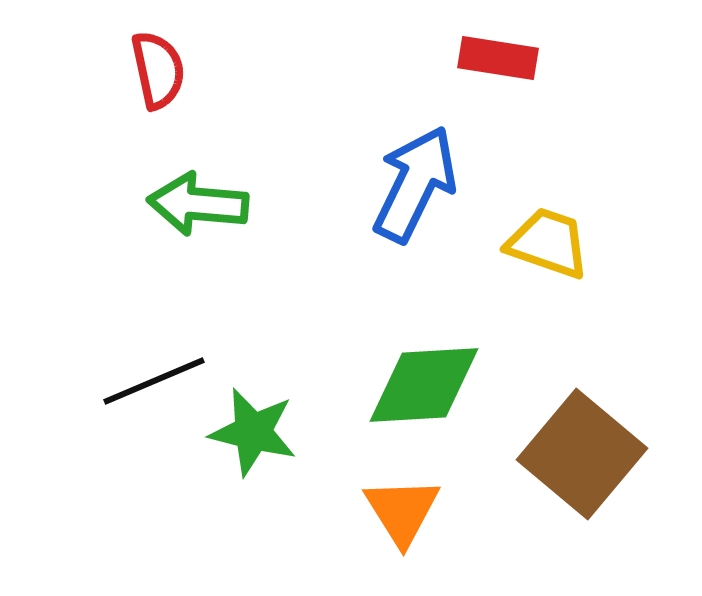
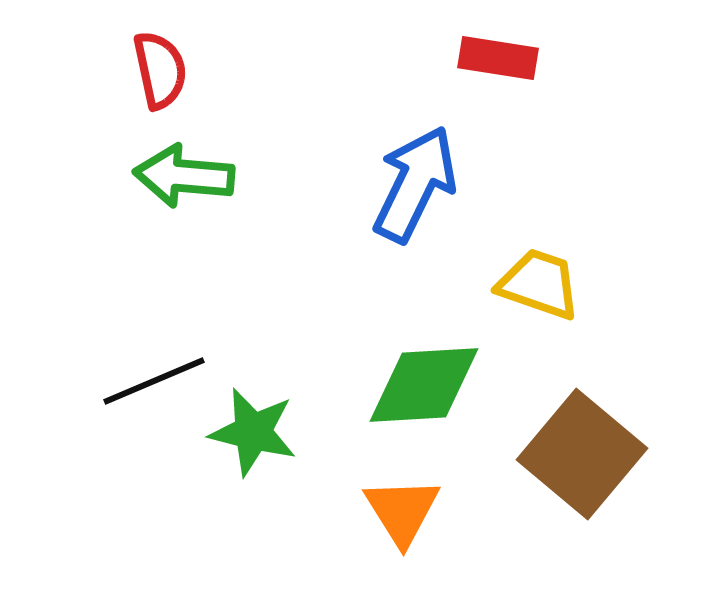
red semicircle: moved 2 px right
green arrow: moved 14 px left, 28 px up
yellow trapezoid: moved 9 px left, 41 px down
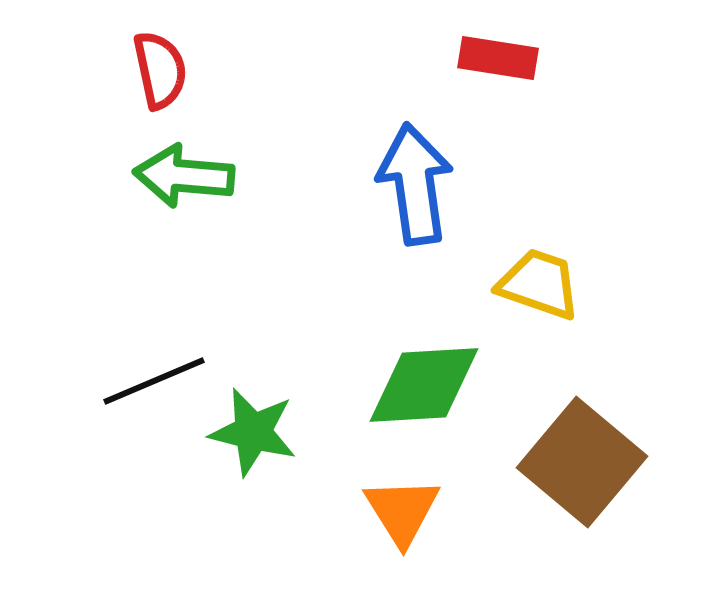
blue arrow: rotated 34 degrees counterclockwise
brown square: moved 8 px down
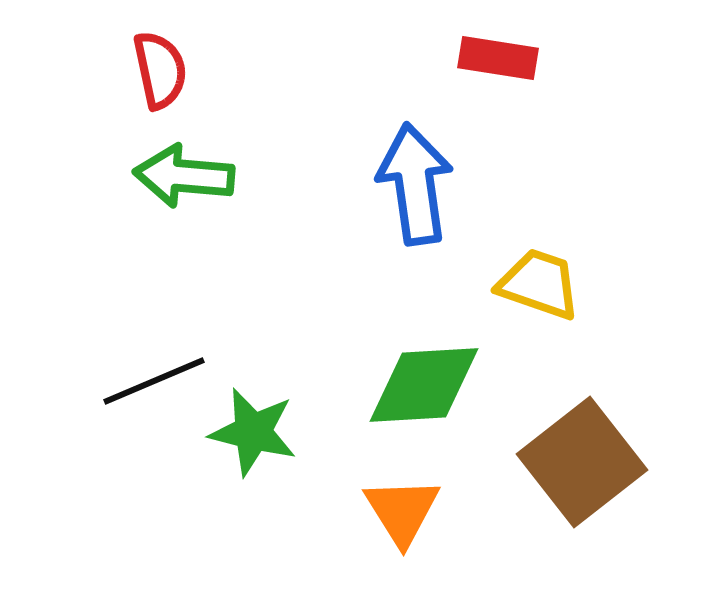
brown square: rotated 12 degrees clockwise
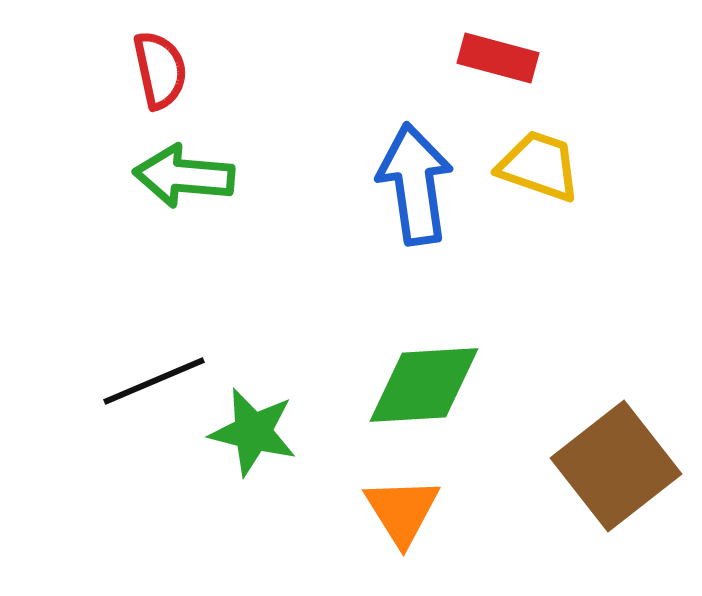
red rectangle: rotated 6 degrees clockwise
yellow trapezoid: moved 118 px up
brown square: moved 34 px right, 4 px down
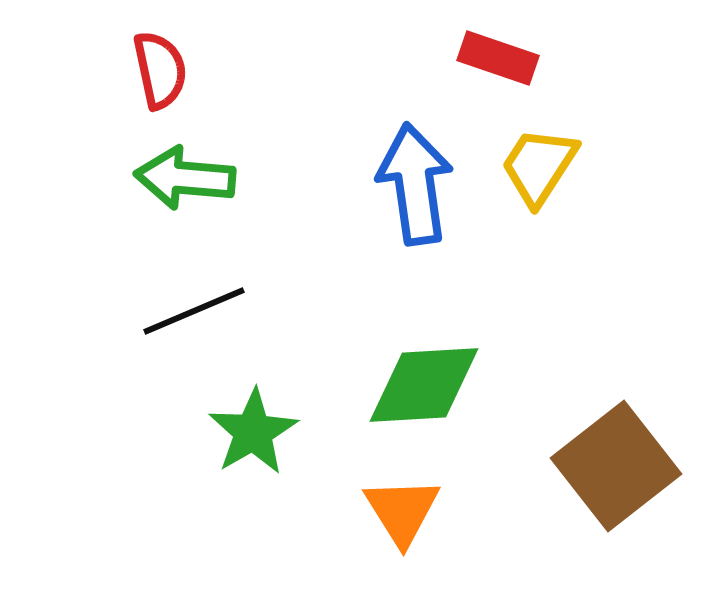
red rectangle: rotated 4 degrees clockwise
yellow trapezoid: rotated 76 degrees counterclockwise
green arrow: moved 1 px right, 2 px down
black line: moved 40 px right, 70 px up
green star: rotated 28 degrees clockwise
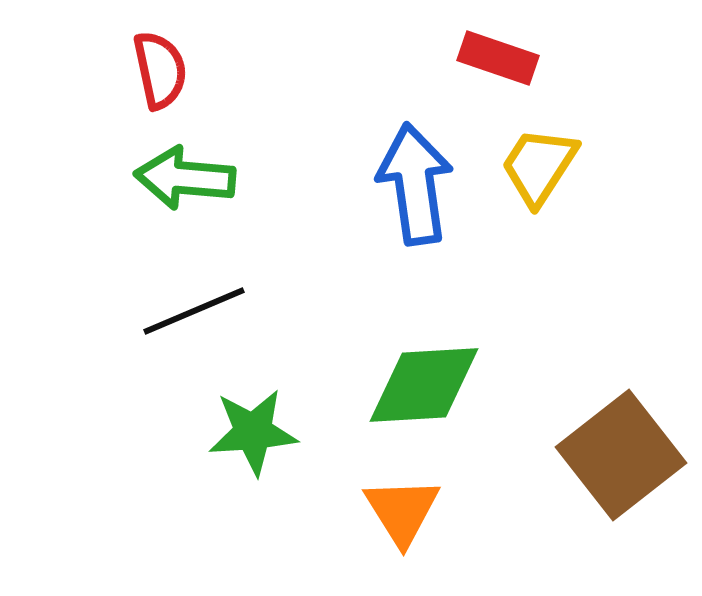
green star: rotated 26 degrees clockwise
brown square: moved 5 px right, 11 px up
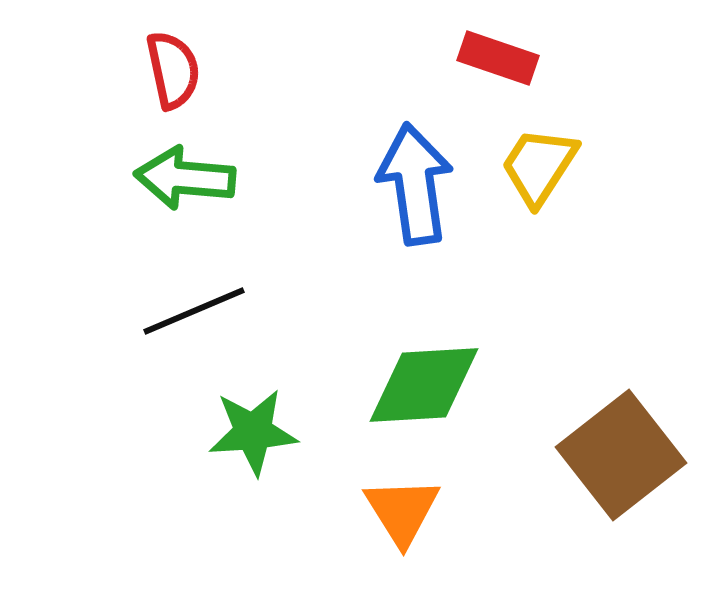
red semicircle: moved 13 px right
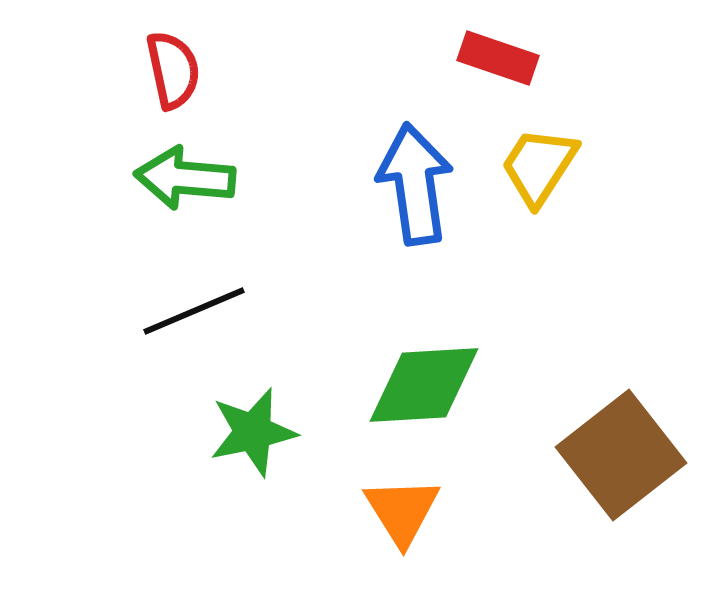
green star: rotated 8 degrees counterclockwise
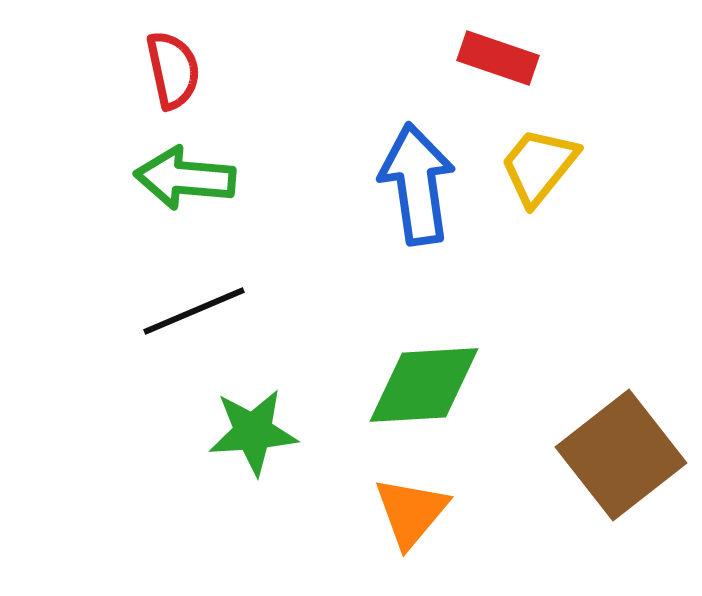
yellow trapezoid: rotated 6 degrees clockwise
blue arrow: moved 2 px right
green star: rotated 8 degrees clockwise
orange triangle: moved 9 px right, 1 px down; rotated 12 degrees clockwise
